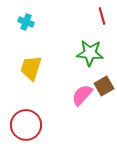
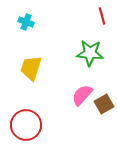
brown square: moved 18 px down
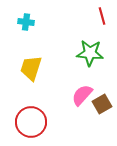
cyan cross: rotated 14 degrees counterclockwise
brown square: moved 2 px left
red circle: moved 5 px right, 3 px up
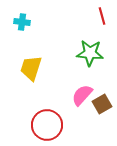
cyan cross: moved 4 px left
red circle: moved 16 px right, 3 px down
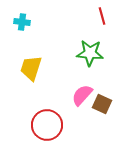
brown square: rotated 36 degrees counterclockwise
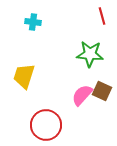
cyan cross: moved 11 px right
green star: moved 1 px down
yellow trapezoid: moved 7 px left, 8 px down
brown square: moved 13 px up
red circle: moved 1 px left
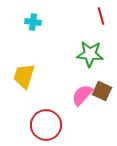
red line: moved 1 px left
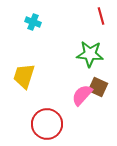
cyan cross: rotated 14 degrees clockwise
brown square: moved 4 px left, 4 px up
red circle: moved 1 px right, 1 px up
